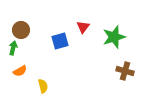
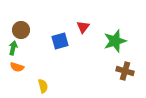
green star: moved 1 px right, 4 px down
orange semicircle: moved 3 px left, 4 px up; rotated 48 degrees clockwise
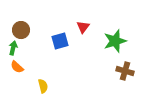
orange semicircle: rotated 24 degrees clockwise
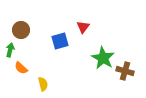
green star: moved 12 px left, 17 px down; rotated 25 degrees counterclockwise
green arrow: moved 3 px left, 2 px down
orange semicircle: moved 4 px right, 1 px down
yellow semicircle: moved 2 px up
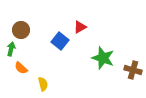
red triangle: moved 3 px left; rotated 24 degrees clockwise
blue square: rotated 36 degrees counterclockwise
green arrow: moved 1 px right, 1 px up
green star: rotated 10 degrees counterclockwise
brown cross: moved 8 px right, 1 px up
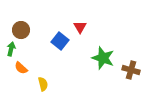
red triangle: rotated 32 degrees counterclockwise
brown cross: moved 2 px left
